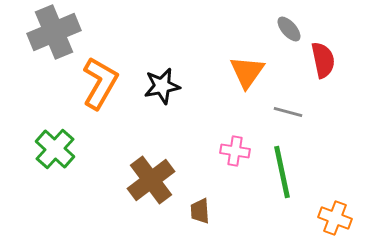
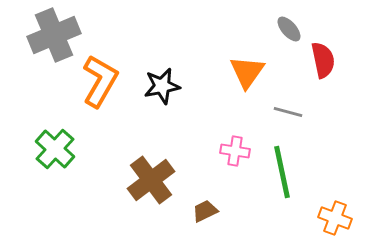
gray cross: moved 3 px down
orange L-shape: moved 2 px up
brown trapezoid: moved 5 px right; rotated 68 degrees clockwise
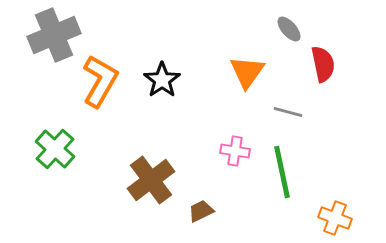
red semicircle: moved 4 px down
black star: moved 6 px up; rotated 24 degrees counterclockwise
brown trapezoid: moved 4 px left
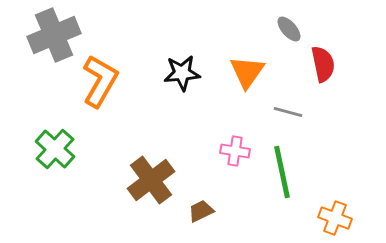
black star: moved 20 px right, 7 px up; rotated 30 degrees clockwise
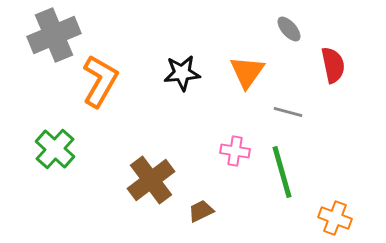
red semicircle: moved 10 px right, 1 px down
green line: rotated 4 degrees counterclockwise
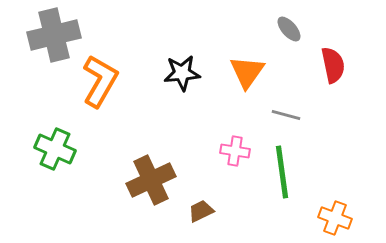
gray cross: rotated 9 degrees clockwise
gray line: moved 2 px left, 3 px down
green cross: rotated 18 degrees counterclockwise
green line: rotated 8 degrees clockwise
brown cross: rotated 12 degrees clockwise
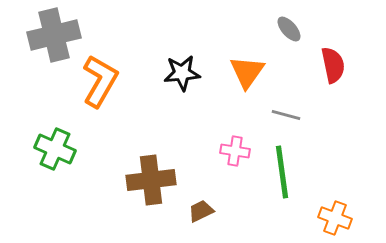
brown cross: rotated 18 degrees clockwise
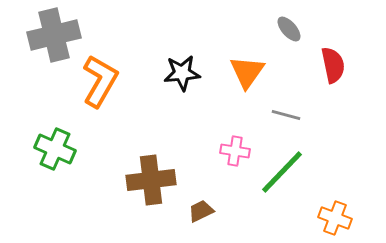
green line: rotated 52 degrees clockwise
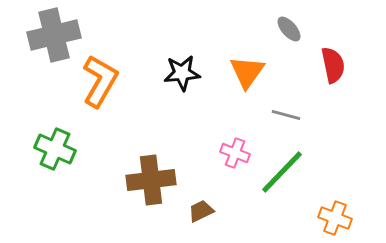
pink cross: moved 2 px down; rotated 12 degrees clockwise
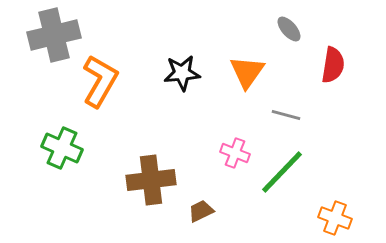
red semicircle: rotated 21 degrees clockwise
green cross: moved 7 px right, 1 px up
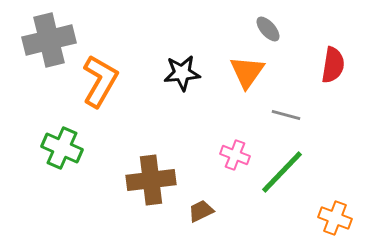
gray ellipse: moved 21 px left
gray cross: moved 5 px left, 5 px down
pink cross: moved 2 px down
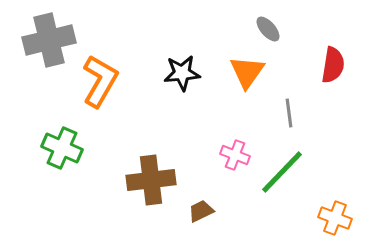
gray line: moved 3 px right, 2 px up; rotated 68 degrees clockwise
